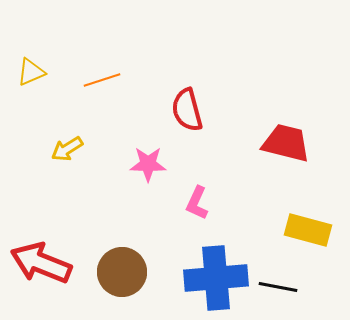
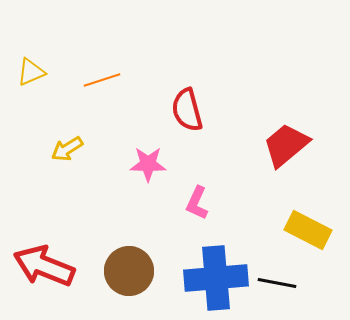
red trapezoid: moved 2 px down; rotated 54 degrees counterclockwise
yellow rectangle: rotated 12 degrees clockwise
red arrow: moved 3 px right, 3 px down
brown circle: moved 7 px right, 1 px up
black line: moved 1 px left, 4 px up
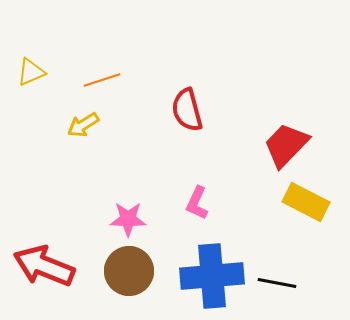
red trapezoid: rotated 6 degrees counterclockwise
yellow arrow: moved 16 px right, 24 px up
pink star: moved 20 px left, 55 px down
yellow rectangle: moved 2 px left, 28 px up
blue cross: moved 4 px left, 2 px up
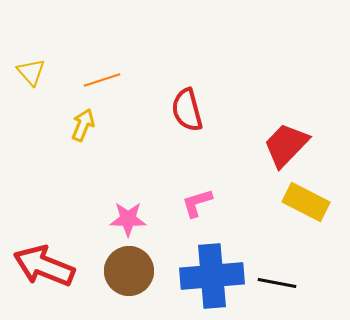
yellow triangle: rotated 48 degrees counterclockwise
yellow arrow: rotated 144 degrees clockwise
pink L-shape: rotated 48 degrees clockwise
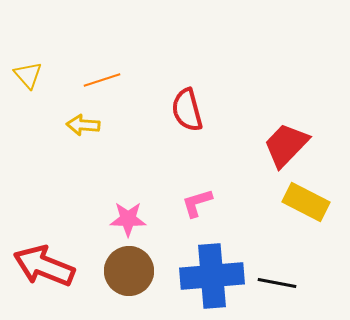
yellow triangle: moved 3 px left, 3 px down
yellow arrow: rotated 108 degrees counterclockwise
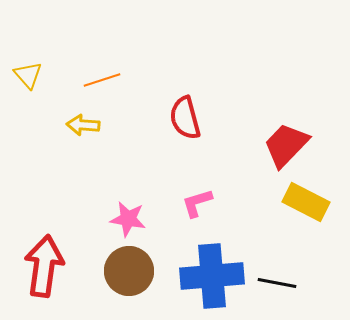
red semicircle: moved 2 px left, 8 px down
pink star: rotated 9 degrees clockwise
red arrow: rotated 76 degrees clockwise
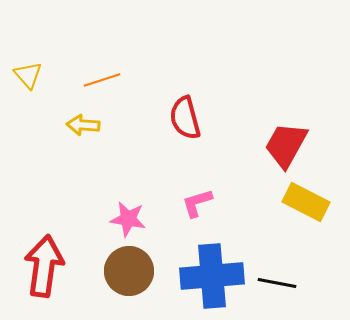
red trapezoid: rotated 15 degrees counterclockwise
